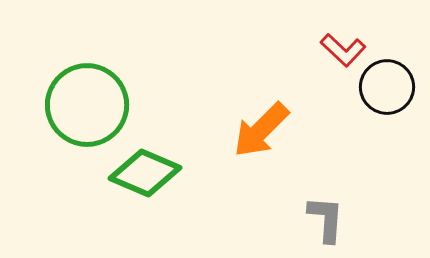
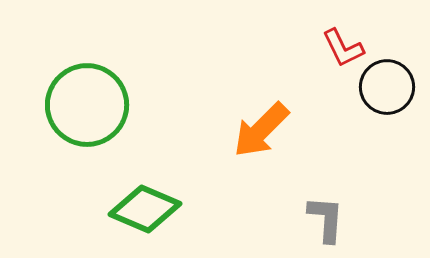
red L-shape: moved 2 px up; rotated 21 degrees clockwise
green diamond: moved 36 px down
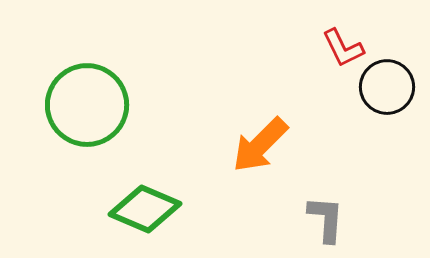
orange arrow: moved 1 px left, 15 px down
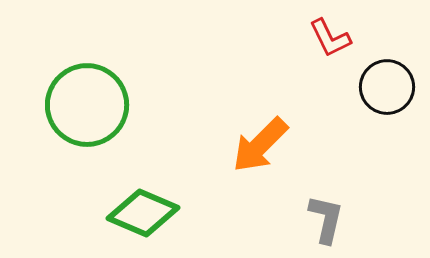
red L-shape: moved 13 px left, 10 px up
green diamond: moved 2 px left, 4 px down
gray L-shape: rotated 9 degrees clockwise
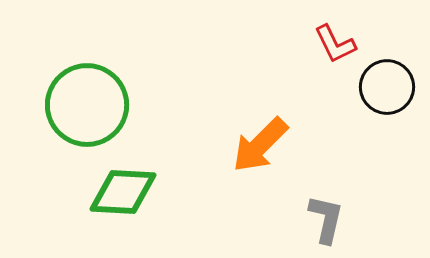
red L-shape: moved 5 px right, 6 px down
green diamond: moved 20 px left, 21 px up; rotated 20 degrees counterclockwise
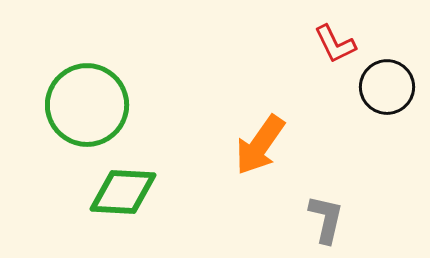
orange arrow: rotated 10 degrees counterclockwise
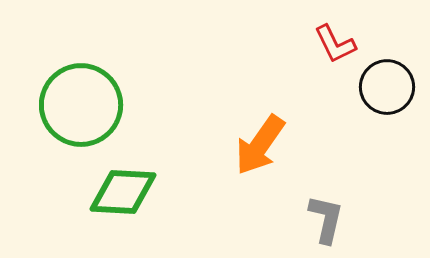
green circle: moved 6 px left
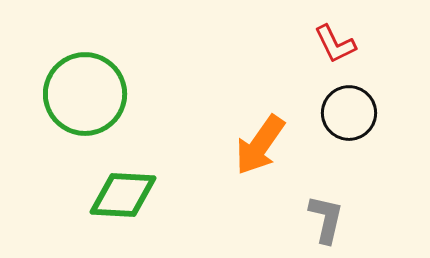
black circle: moved 38 px left, 26 px down
green circle: moved 4 px right, 11 px up
green diamond: moved 3 px down
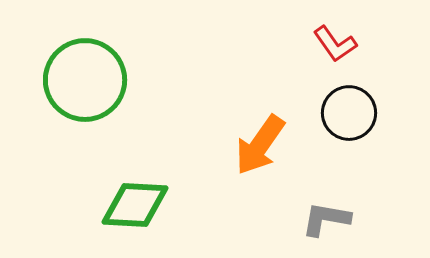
red L-shape: rotated 9 degrees counterclockwise
green circle: moved 14 px up
green diamond: moved 12 px right, 10 px down
gray L-shape: rotated 93 degrees counterclockwise
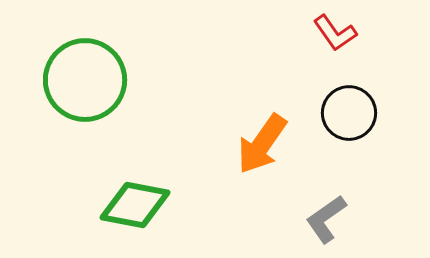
red L-shape: moved 11 px up
orange arrow: moved 2 px right, 1 px up
green diamond: rotated 8 degrees clockwise
gray L-shape: rotated 45 degrees counterclockwise
